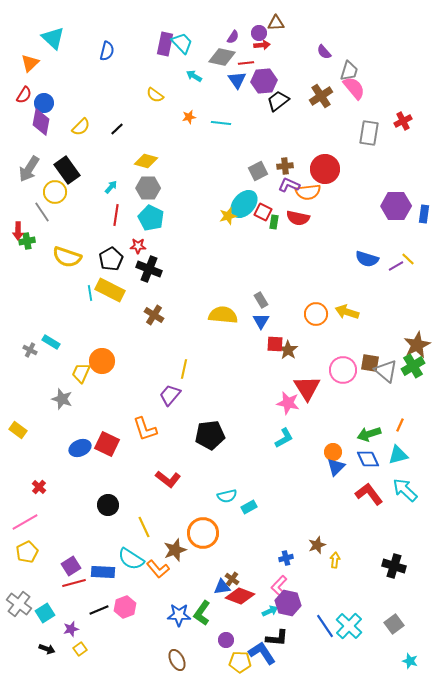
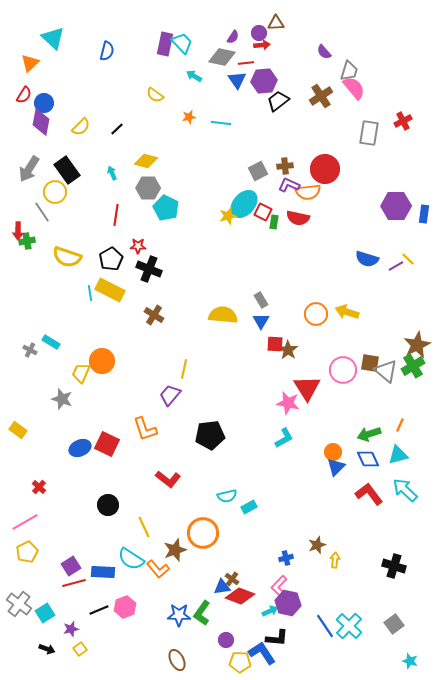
cyan arrow at (111, 187): moved 1 px right, 14 px up; rotated 64 degrees counterclockwise
cyan pentagon at (151, 218): moved 15 px right, 10 px up
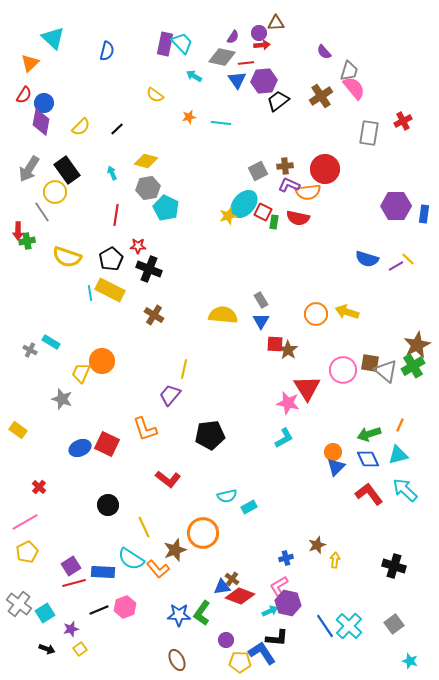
gray hexagon at (148, 188): rotated 10 degrees counterclockwise
pink L-shape at (279, 586): rotated 15 degrees clockwise
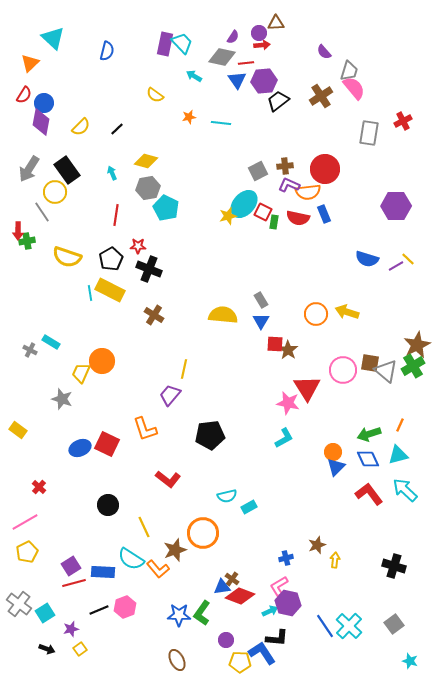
blue rectangle at (424, 214): moved 100 px left; rotated 30 degrees counterclockwise
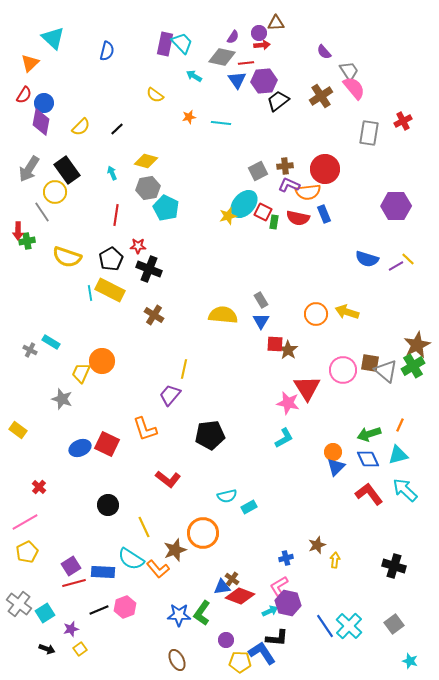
gray trapezoid at (349, 71): rotated 50 degrees counterclockwise
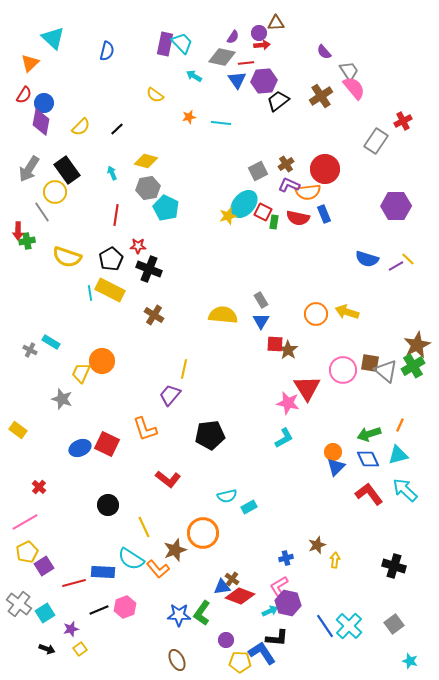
gray rectangle at (369, 133): moved 7 px right, 8 px down; rotated 25 degrees clockwise
brown cross at (285, 166): moved 1 px right, 2 px up; rotated 28 degrees counterclockwise
purple square at (71, 566): moved 27 px left
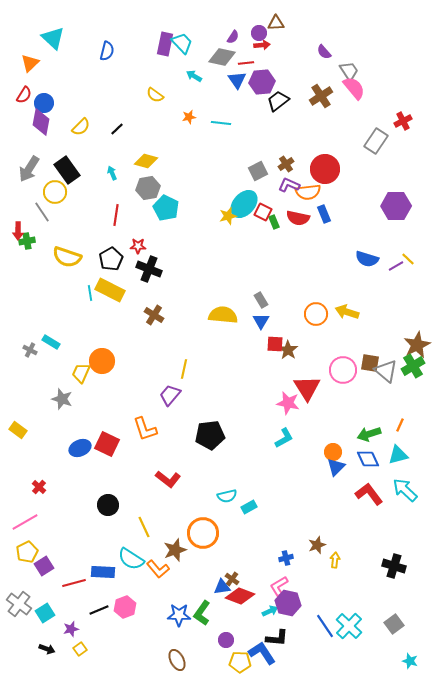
purple hexagon at (264, 81): moved 2 px left, 1 px down
green rectangle at (274, 222): rotated 32 degrees counterclockwise
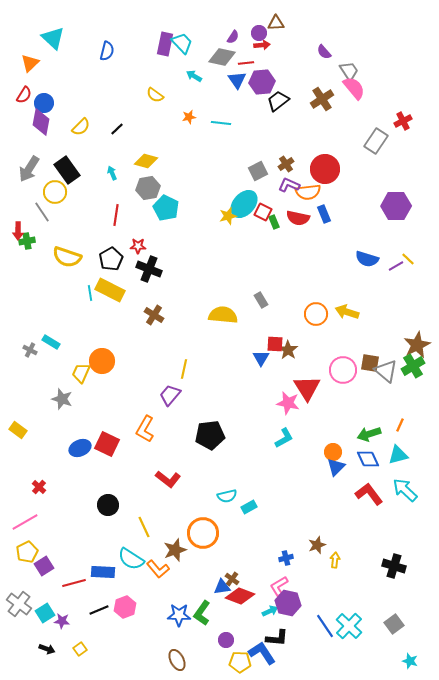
brown cross at (321, 96): moved 1 px right, 3 px down
blue triangle at (261, 321): moved 37 px down
orange L-shape at (145, 429): rotated 48 degrees clockwise
purple star at (71, 629): moved 9 px left, 8 px up; rotated 21 degrees clockwise
